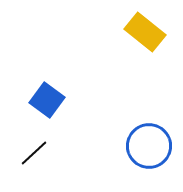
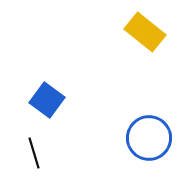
blue circle: moved 8 px up
black line: rotated 64 degrees counterclockwise
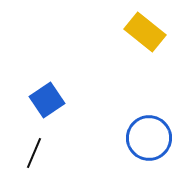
blue square: rotated 20 degrees clockwise
black line: rotated 40 degrees clockwise
